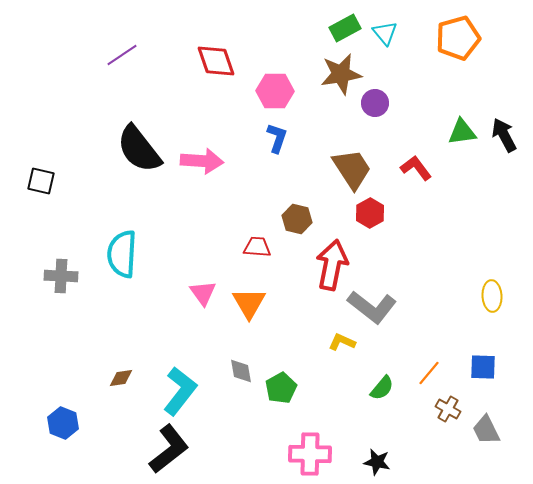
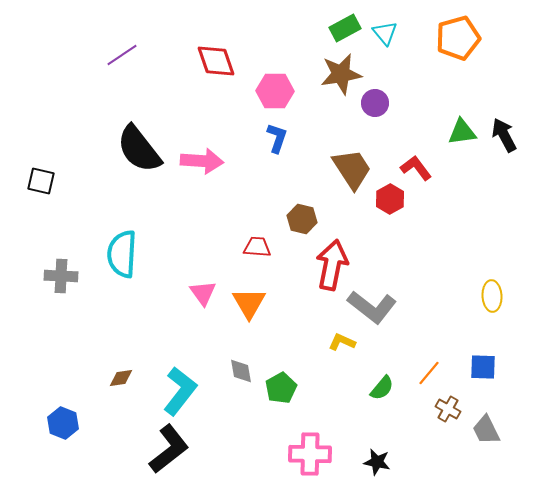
red hexagon: moved 20 px right, 14 px up
brown hexagon: moved 5 px right
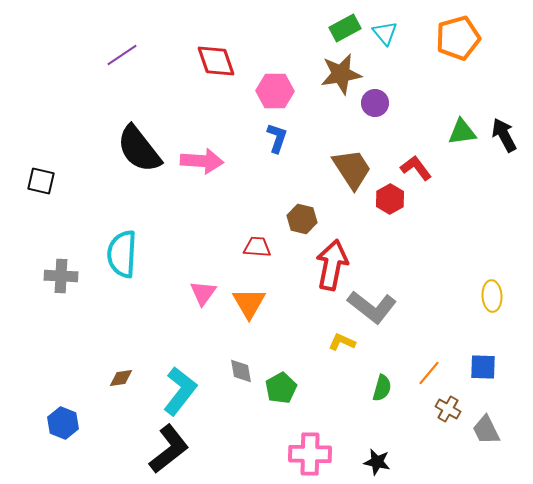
pink triangle: rotated 12 degrees clockwise
green semicircle: rotated 24 degrees counterclockwise
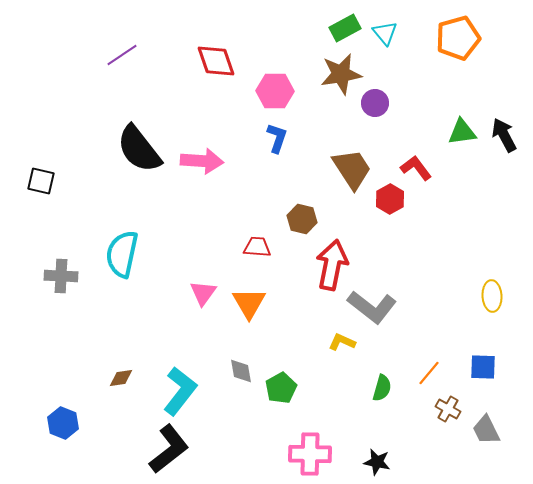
cyan semicircle: rotated 9 degrees clockwise
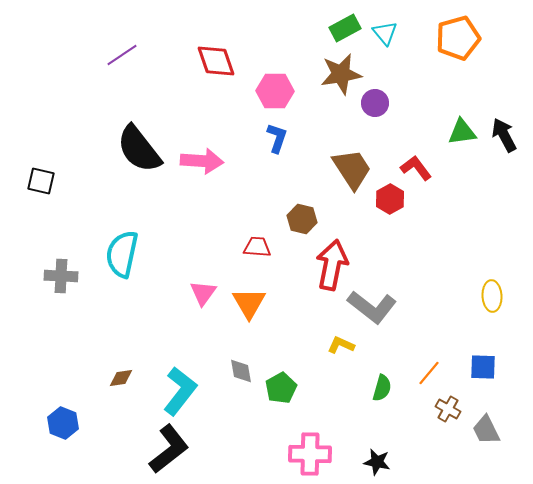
yellow L-shape: moved 1 px left, 3 px down
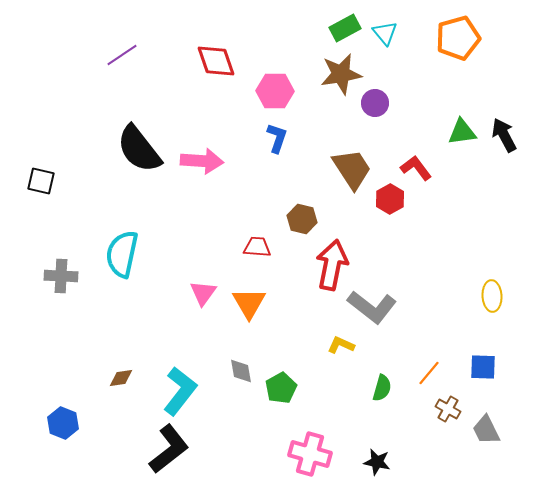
pink cross: rotated 15 degrees clockwise
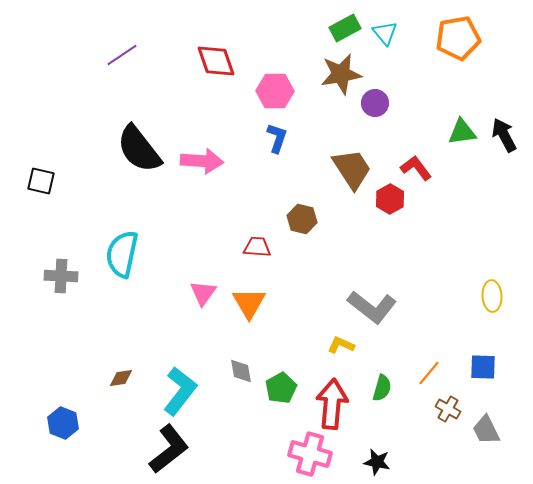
orange pentagon: rotated 6 degrees clockwise
red arrow: moved 139 px down; rotated 6 degrees counterclockwise
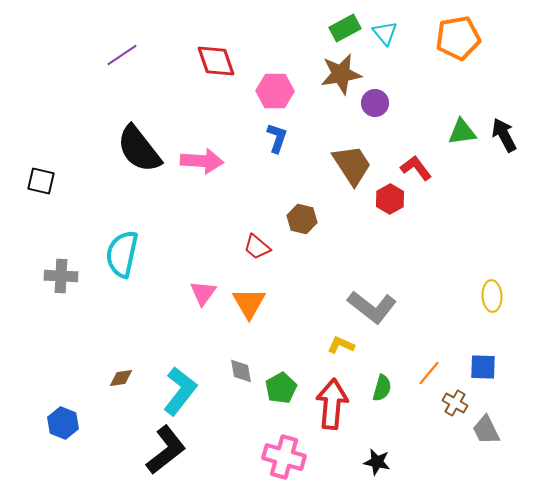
brown trapezoid: moved 4 px up
red trapezoid: rotated 144 degrees counterclockwise
brown cross: moved 7 px right, 6 px up
black L-shape: moved 3 px left, 1 px down
pink cross: moved 26 px left, 3 px down
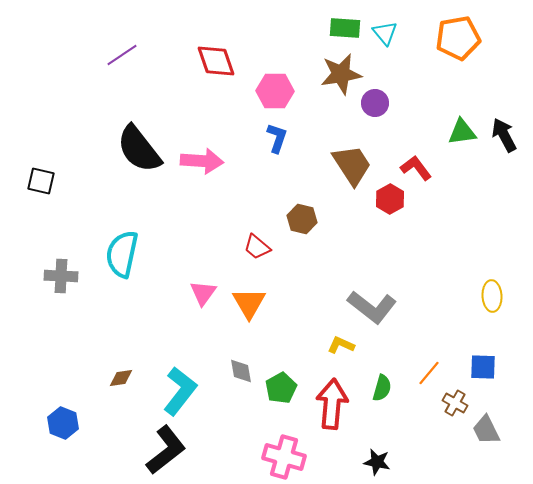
green rectangle: rotated 32 degrees clockwise
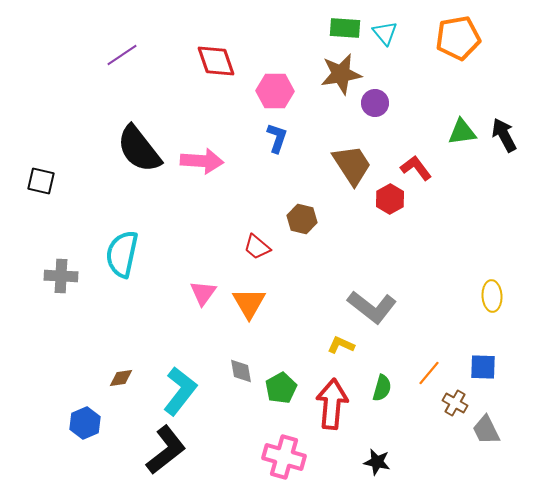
blue hexagon: moved 22 px right; rotated 16 degrees clockwise
